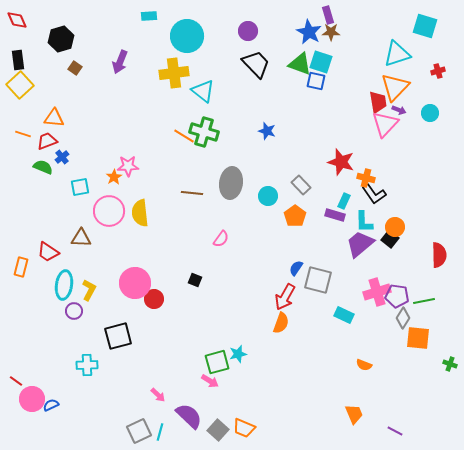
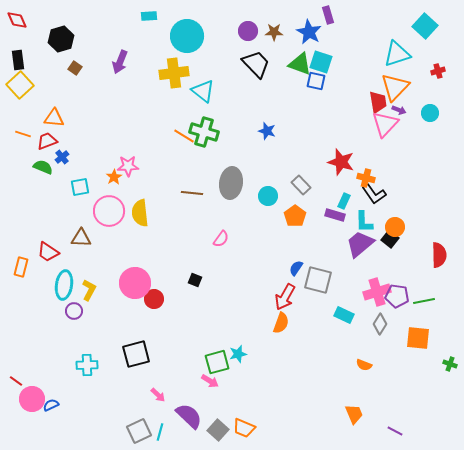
cyan square at (425, 26): rotated 25 degrees clockwise
brown star at (331, 32): moved 57 px left
gray diamond at (403, 318): moved 23 px left, 6 px down
black square at (118, 336): moved 18 px right, 18 px down
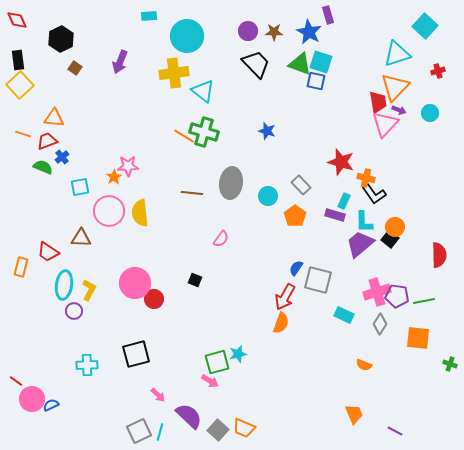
black hexagon at (61, 39): rotated 10 degrees counterclockwise
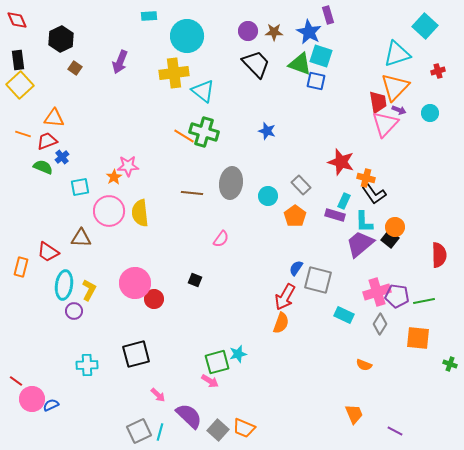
cyan square at (321, 62): moved 6 px up
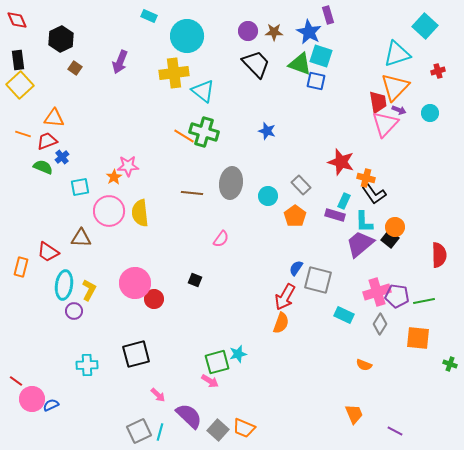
cyan rectangle at (149, 16): rotated 28 degrees clockwise
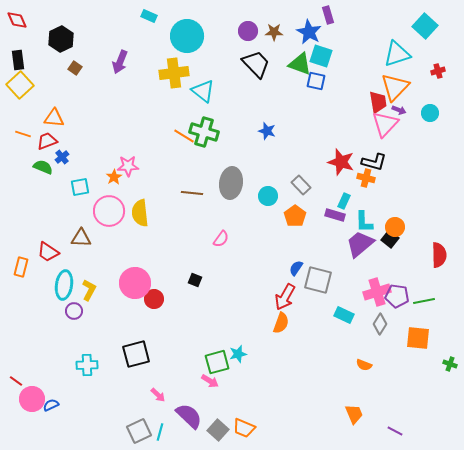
black L-shape at (374, 194): moved 32 px up; rotated 40 degrees counterclockwise
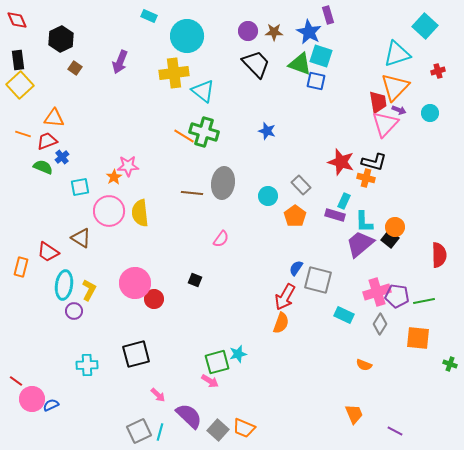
gray ellipse at (231, 183): moved 8 px left
brown triangle at (81, 238): rotated 30 degrees clockwise
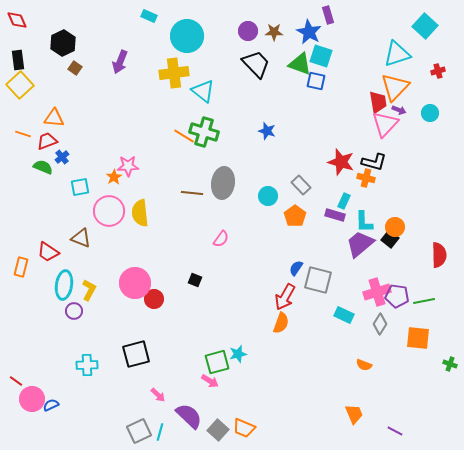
black hexagon at (61, 39): moved 2 px right, 4 px down
brown triangle at (81, 238): rotated 10 degrees counterclockwise
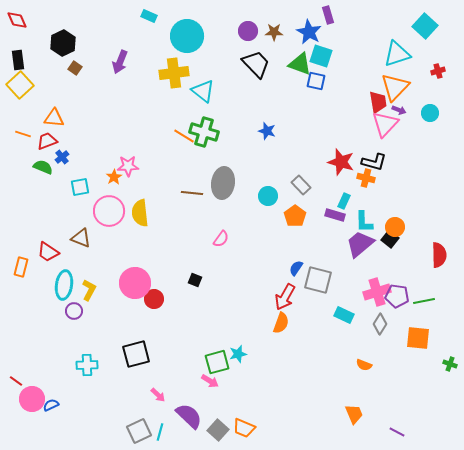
purple line at (395, 431): moved 2 px right, 1 px down
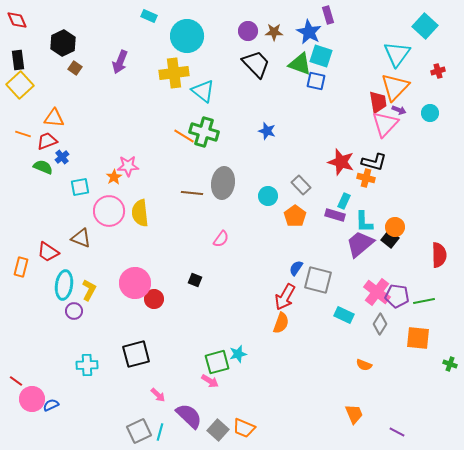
cyan triangle at (397, 54): rotated 36 degrees counterclockwise
pink cross at (377, 292): rotated 36 degrees counterclockwise
